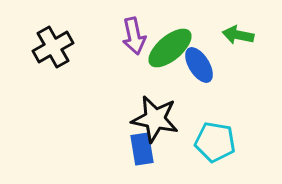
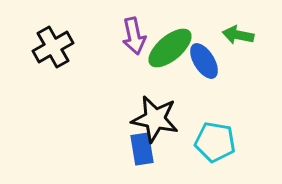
blue ellipse: moved 5 px right, 4 px up
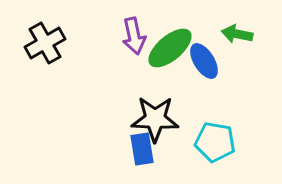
green arrow: moved 1 px left, 1 px up
black cross: moved 8 px left, 4 px up
black star: rotated 9 degrees counterclockwise
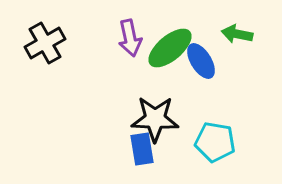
purple arrow: moved 4 px left, 2 px down
blue ellipse: moved 3 px left
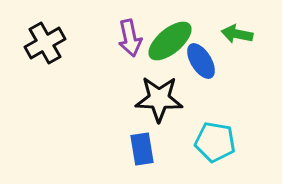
green ellipse: moved 7 px up
black star: moved 4 px right, 20 px up
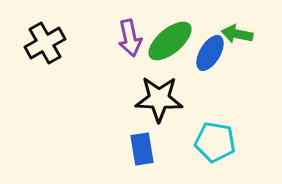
blue ellipse: moved 9 px right, 8 px up; rotated 63 degrees clockwise
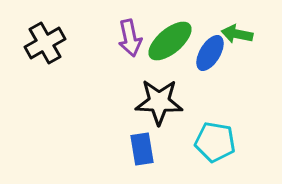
black star: moved 3 px down
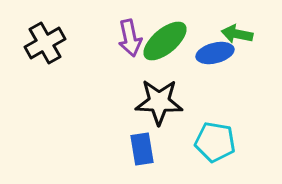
green ellipse: moved 5 px left
blue ellipse: moved 5 px right; rotated 45 degrees clockwise
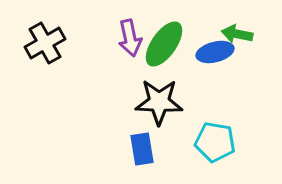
green ellipse: moved 1 px left, 3 px down; rotated 15 degrees counterclockwise
blue ellipse: moved 1 px up
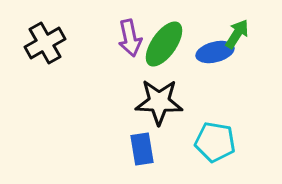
green arrow: rotated 112 degrees clockwise
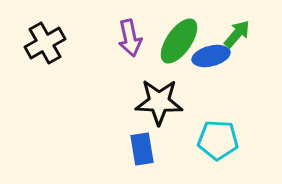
green arrow: rotated 8 degrees clockwise
green ellipse: moved 15 px right, 3 px up
blue ellipse: moved 4 px left, 4 px down
cyan pentagon: moved 3 px right, 2 px up; rotated 6 degrees counterclockwise
